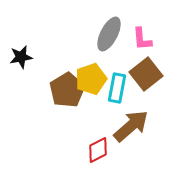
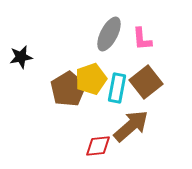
brown square: moved 8 px down
brown pentagon: moved 1 px right, 1 px up
red diamond: moved 4 px up; rotated 20 degrees clockwise
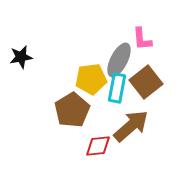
gray ellipse: moved 10 px right, 26 px down
yellow pentagon: rotated 12 degrees clockwise
brown pentagon: moved 4 px right, 21 px down
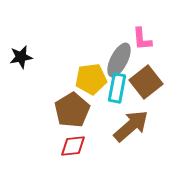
red diamond: moved 25 px left
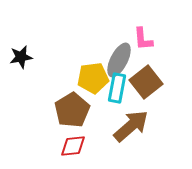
pink L-shape: moved 1 px right
yellow pentagon: moved 2 px right, 1 px up
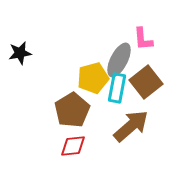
black star: moved 1 px left, 4 px up
yellow pentagon: rotated 8 degrees counterclockwise
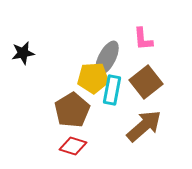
black star: moved 3 px right
gray ellipse: moved 12 px left, 2 px up
yellow pentagon: rotated 12 degrees clockwise
cyan rectangle: moved 5 px left, 2 px down
brown arrow: moved 13 px right
red diamond: rotated 24 degrees clockwise
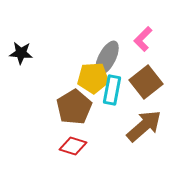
pink L-shape: rotated 50 degrees clockwise
black star: moved 2 px left; rotated 15 degrees clockwise
brown pentagon: moved 2 px right, 3 px up
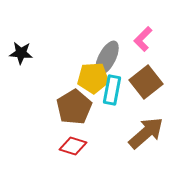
brown arrow: moved 2 px right, 7 px down
